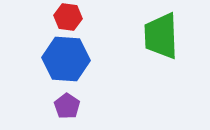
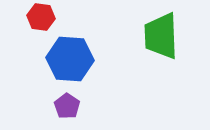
red hexagon: moved 27 px left
blue hexagon: moved 4 px right
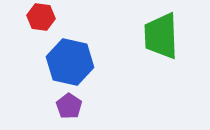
blue hexagon: moved 3 px down; rotated 9 degrees clockwise
purple pentagon: moved 2 px right
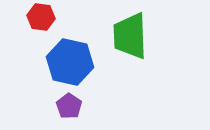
green trapezoid: moved 31 px left
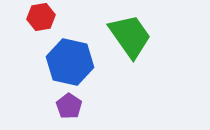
red hexagon: rotated 16 degrees counterclockwise
green trapezoid: rotated 147 degrees clockwise
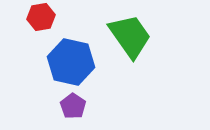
blue hexagon: moved 1 px right
purple pentagon: moved 4 px right
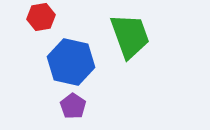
green trapezoid: rotated 15 degrees clockwise
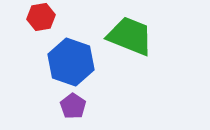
green trapezoid: rotated 48 degrees counterclockwise
blue hexagon: rotated 6 degrees clockwise
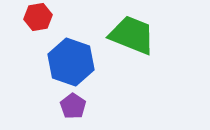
red hexagon: moved 3 px left
green trapezoid: moved 2 px right, 1 px up
